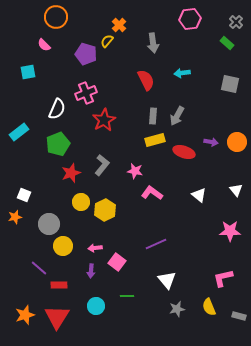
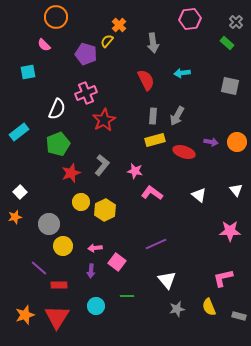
gray square at (230, 84): moved 2 px down
white square at (24, 195): moved 4 px left, 3 px up; rotated 24 degrees clockwise
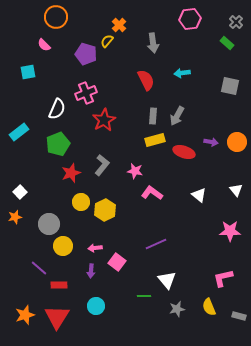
green line at (127, 296): moved 17 px right
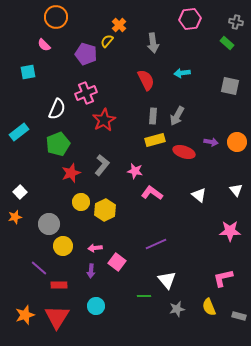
gray cross at (236, 22): rotated 32 degrees counterclockwise
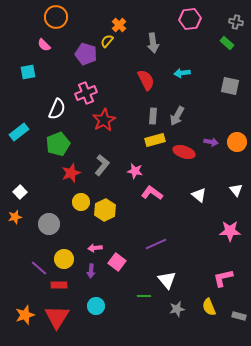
yellow circle at (63, 246): moved 1 px right, 13 px down
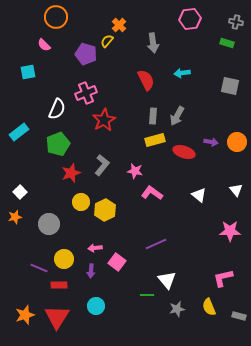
green rectangle at (227, 43): rotated 24 degrees counterclockwise
purple line at (39, 268): rotated 18 degrees counterclockwise
green line at (144, 296): moved 3 px right, 1 px up
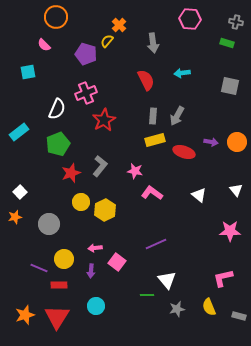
pink hexagon at (190, 19): rotated 10 degrees clockwise
gray L-shape at (102, 165): moved 2 px left, 1 px down
